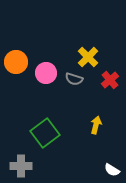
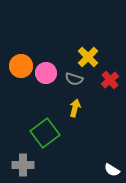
orange circle: moved 5 px right, 4 px down
yellow arrow: moved 21 px left, 17 px up
gray cross: moved 2 px right, 1 px up
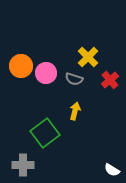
yellow arrow: moved 3 px down
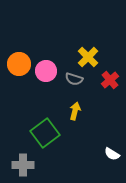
orange circle: moved 2 px left, 2 px up
pink circle: moved 2 px up
white semicircle: moved 16 px up
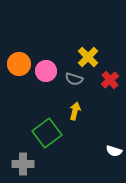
green square: moved 2 px right
white semicircle: moved 2 px right, 3 px up; rotated 14 degrees counterclockwise
gray cross: moved 1 px up
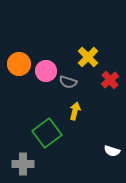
gray semicircle: moved 6 px left, 3 px down
white semicircle: moved 2 px left
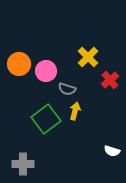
gray semicircle: moved 1 px left, 7 px down
green square: moved 1 px left, 14 px up
